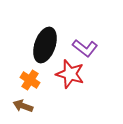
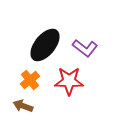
black ellipse: rotated 20 degrees clockwise
red star: moved 1 px left, 7 px down; rotated 16 degrees counterclockwise
orange cross: rotated 18 degrees clockwise
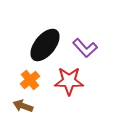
purple L-shape: rotated 10 degrees clockwise
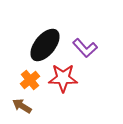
red star: moved 6 px left, 3 px up
brown arrow: moved 1 px left; rotated 12 degrees clockwise
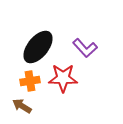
black ellipse: moved 7 px left, 2 px down
orange cross: moved 1 px down; rotated 30 degrees clockwise
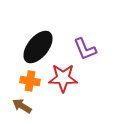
purple L-shape: moved 1 px down; rotated 20 degrees clockwise
orange cross: rotated 18 degrees clockwise
